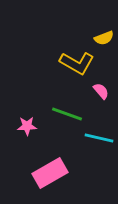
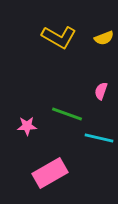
yellow L-shape: moved 18 px left, 26 px up
pink semicircle: rotated 120 degrees counterclockwise
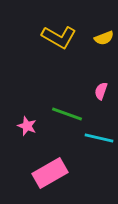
pink star: rotated 24 degrees clockwise
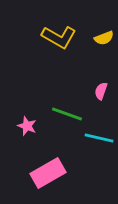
pink rectangle: moved 2 px left
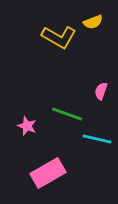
yellow semicircle: moved 11 px left, 16 px up
cyan line: moved 2 px left, 1 px down
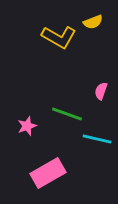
pink star: rotated 30 degrees clockwise
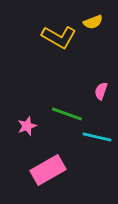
cyan line: moved 2 px up
pink rectangle: moved 3 px up
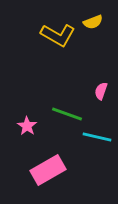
yellow L-shape: moved 1 px left, 2 px up
pink star: rotated 18 degrees counterclockwise
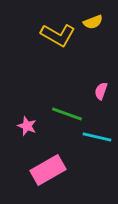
pink star: rotated 12 degrees counterclockwise
